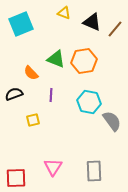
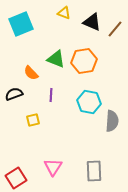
gray semicircle: rotated 40 degrees clockwise
red square: rotated 30 degrees counterclockwise
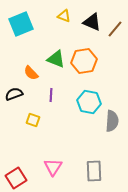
yellow triangle: moved 3 px down
yellow square: rotated 32 degrees clockwise
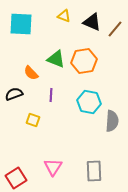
cyan square: rotated 25 degrees clockwise
